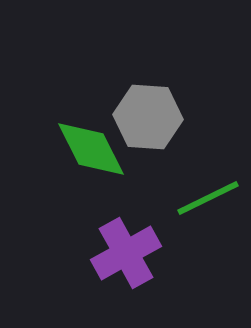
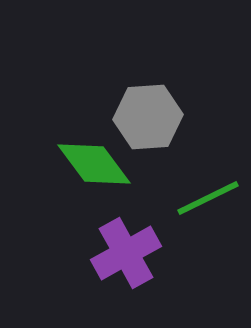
gray hexagon: rotated 8 degrees counterclockwise
green diamond: moved 3 px right, 15 px down; rotated 10 degrees counterclockwise
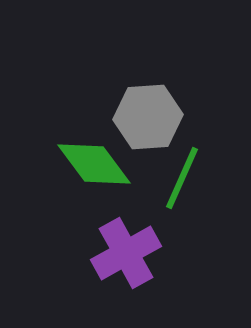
green line: moved 26 px left, 20 px up; rotated 40 degrees counterclockwise
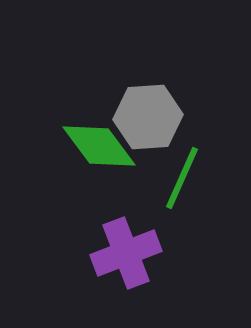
green diamond: moved 5 px right, 18 px up
purple cross: rotated 8 degrees clockwise
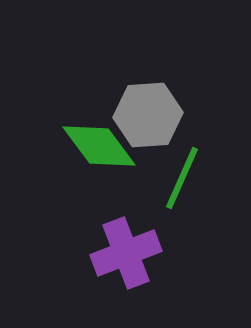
gray hexagon: moved 2 px up
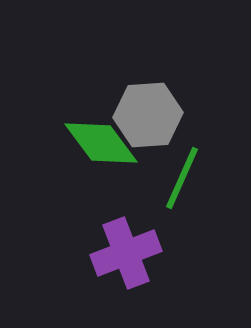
green diamond: moved 2 px right, 3 px up
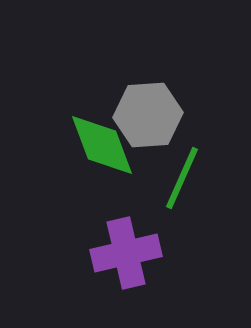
green diamond: moved 1 px right, 2 px down; rotated 16 degrees clockwise
purple cross: rotated 8 degrees clockwise
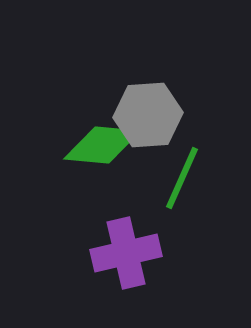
green diamond: rotated 64 degrees counterclockwise
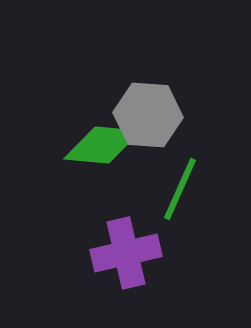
gray hexagon: rotated 8 degrees clockwise
green line: moved 2 px left, 11 px down
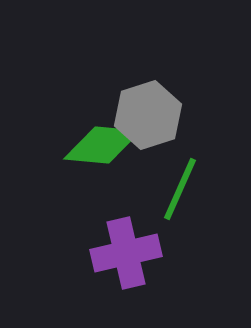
gray hexagon: rotated 22 degrees counterclockwise
